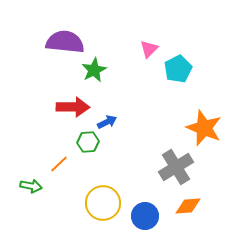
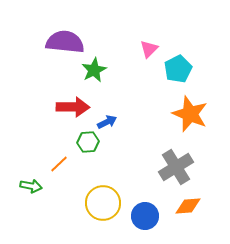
orange star: moved 14 px left, 14 px up
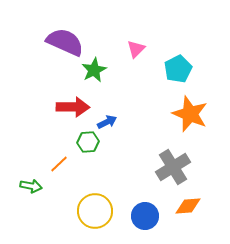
purple semicircle: rotated 18 degrees clockwise
pink triangle: moved 13 px left
gray cross: moved 3 px left
yellow circle: moved 8 px left, 8 px down
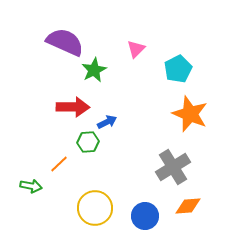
yellow circle: moved 3 px up
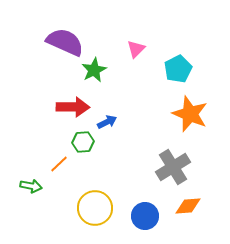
green hexagon: moved 5 px left
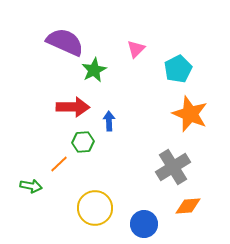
blue arrow: moved 2 px right, 1 px up; rotated 66 degrees counterclockwise
blue circle: moved 1 px left, 8 px down
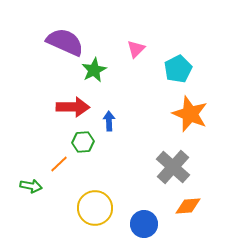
gray cross: rotated 16 degrees counterclockwise
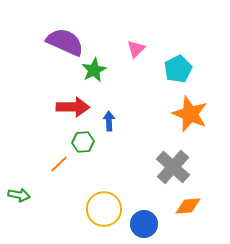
green arrow: moved 12 px left, 9 px down
yellow circle: moved 9 px right, 1 px down
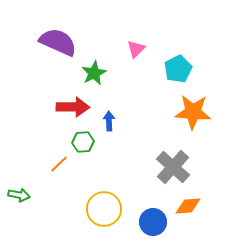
purple semicircle: moved 7 px left
green star: moved 3 px down
orange star: moved 3 px right, 2 px up; rotated 18 degrees counterclockwise
blue circle: moved 9 px right, 2 px up
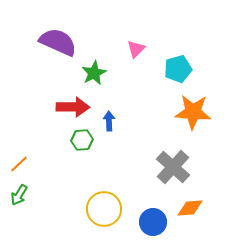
cyan pentagon: rotated 12 degrees clockwise
green hexagon: moved 1 px left, 2 px up
orange line: moved 40 px left
green arrow: rotated 110 degrees clockwise
orange diamond: moved 2 px right, 2 px down
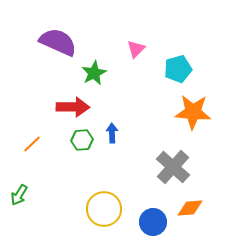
blue arrow: moved 3 px right, 12 px down
orange line: moved 13 px right, 20 px up
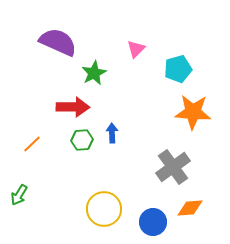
gray cross: rotated 12 degrees clockwise
